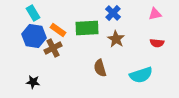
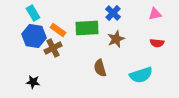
brown star: rotated 18 degrees clockwise
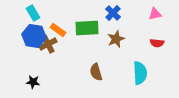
brown cross: moved 5 px left, 4 px up
brown semicircle: moved 4 px left, 4 px down
cyan semicircle: moved 1 px left, 2 px up; rotated 75 degrees counterclockwise
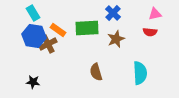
red semicircle: moved 7 px left, 11 px up
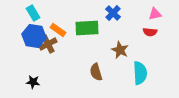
brown star: moved 4 px right, 11 px down; rotated 24 degrees counterclockwise
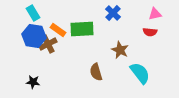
green rectangle: moved 5 px left, 1 px down
cyan semicircle: rotated 35 degrees counterclockwise
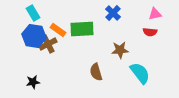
brown star: rotated 30 degrees counterclockwise
black star: rotated 16 degrees counterclockwise
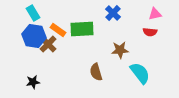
brown cross: rotated 18 degrees counterclockwise
